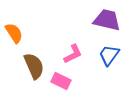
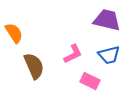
blue trapezoid: rotated 140 degrees counterclockwise
pink rectangle: moved 29 px right
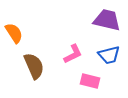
pink rectangle: rotated 12 degrees counterclockwise
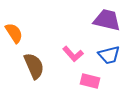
pink L-shape: rotated 75 degrees clockwise
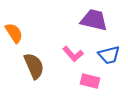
purple trapezoid: moved 13 px left
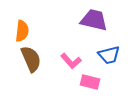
orange semicircle: moved 8 px right, 2 px up; rotated 40 degrees clockwise
pink L-shape: moved 2 px left, 7 px down
brown semicircle: moved 3 px left, 7 px up
pink rectangle: moved 1 px down
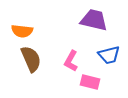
orange semicircle: rotated 90 degrees clockwise
pink L-shape: rotated 70 degrees clockwise
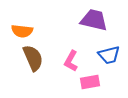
brown semicircle: moved 2 px right, 1 px up
pink rectangle: rotated 24 degrees counterclockwise
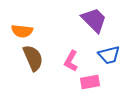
purple trapezoid: rotated 32 degrees clockwise
